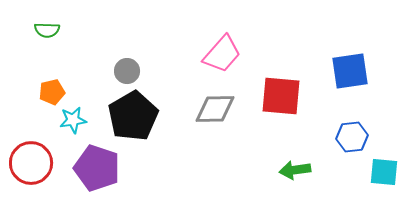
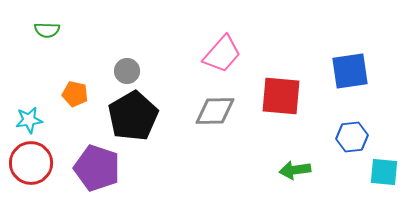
orange pentagon: moved 23 px right, 2 px down; rotated 25 degrees clockwise
gray diamond: moved 2 px down
cyan star: moved 44 px left
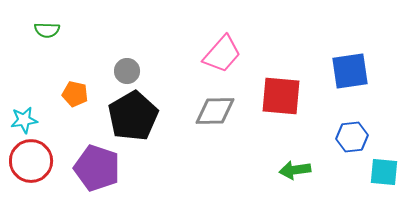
cyan star: moved 5 px left
red circle: moved 2 px up
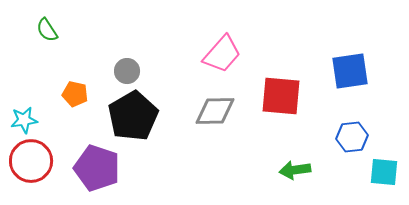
green semicircle: rotated 55 degrees clockwise
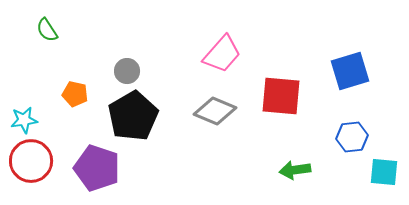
blue square: rotated 9 degrees counterclockwise
gray diamond: rotated 24 degrees clockwise
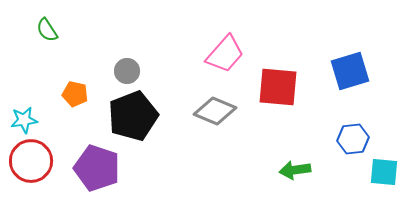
pink trapezoid: moved 3 px right
red square: moved 3 px left, 9 px up
black pentagon: rotated 9 degrees clockwise
blue hexagon: moved 1 px right, 2 px down
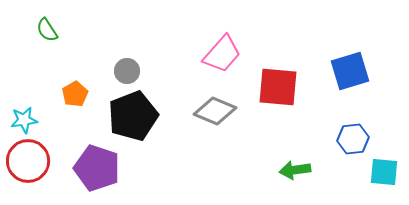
pink trapezoid: moved 3 px left
orange pentagon: rotated 30 degrees clockwise
red circle: moved 3 px left
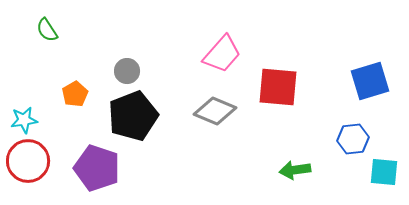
blue square: moved 20 px right, 10 px down
